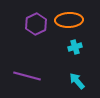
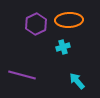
cyan cross: moved 12 px left
purple line: moved 5 px left, 1 px up
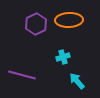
cyan cross: moved 10 px down
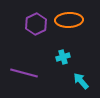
purple line: moved 2 px right, 2 px up
cyan arrow: moved 4 px right
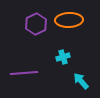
purple line: rotated 20 degrees counterclockwise
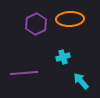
orange ellipse: moved 1 px right, 1 px up
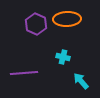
orange ellipse: moved 3 px left
purple hexagon: rotated 10 degrees counterclockwise
cyan cross: rotated 32 degrees clockwise
